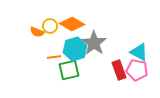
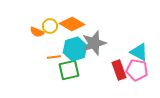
gray star: rotated 20 degrees clockwise
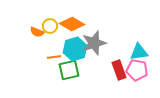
cyan triangle: rotated 36 degrees counterclockwise
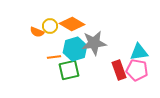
gray star: rotated 10 degrees clockwise
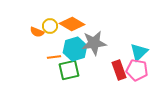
cyan triangle: rotated 36 degrees counterclockwise
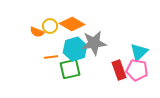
orange line: moved 3 px left
green square: moved 1 px right, 1 px up
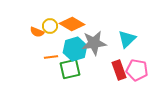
cyan triangle: moved 12 px left, 13 px up
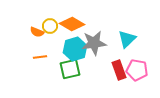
orange line: moved 11 px left
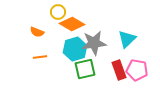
yellow circle: moved 8 px right, 14 px up
green square: moved 15 px right
